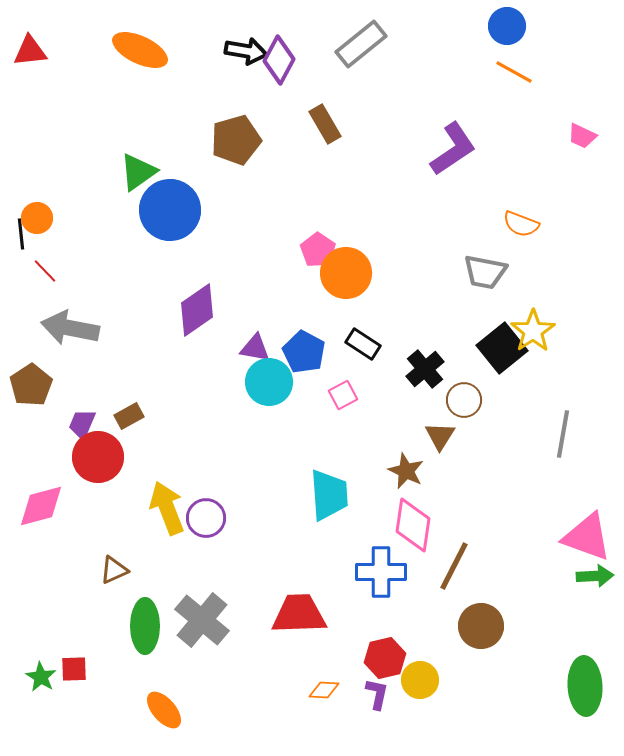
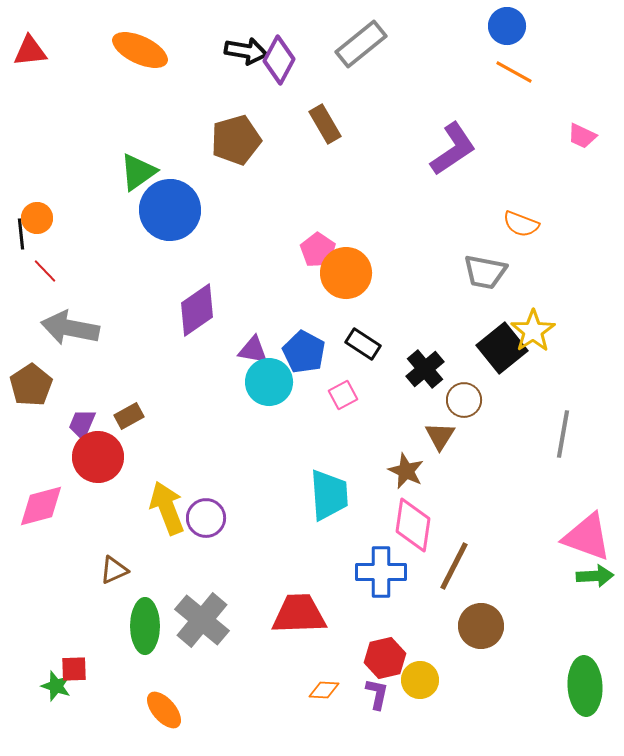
purple triangle at (255, 348): moved 2 px left, 2 px down
green star at (41, 677): moved 15 px right, 9 px down; rotated 12 degrees counterclockwise
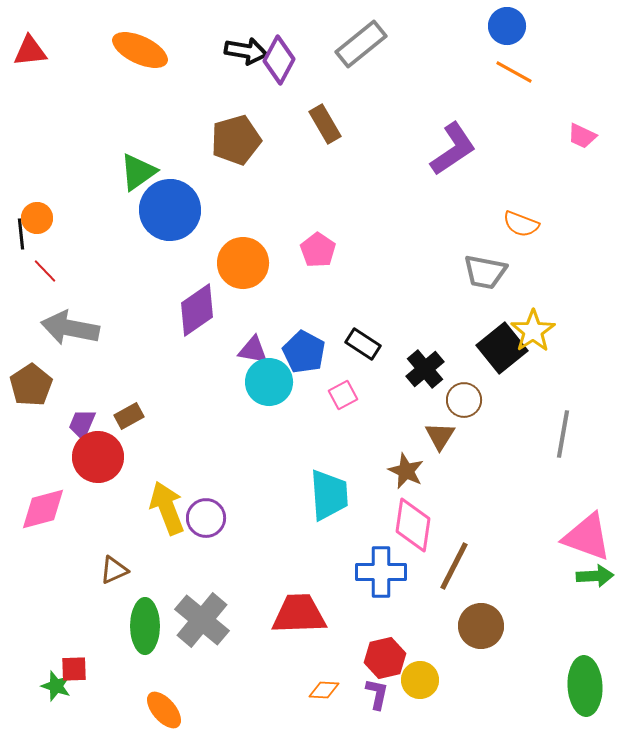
orange circle at (346, 273): moved 103 px left, 10 px up
pink diamond at (41, 506): moved 2 px right, 3 px down
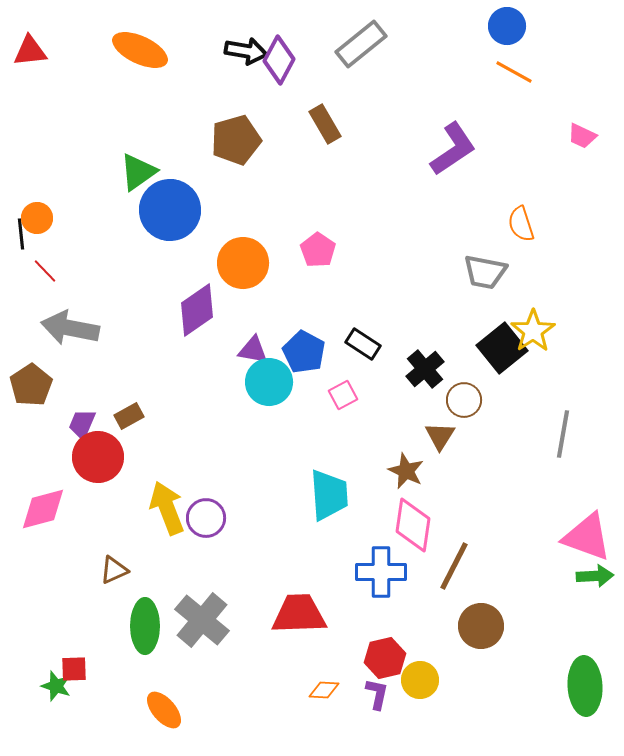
orange semicircle at (521, 224): rotated 51 degrees clockwise
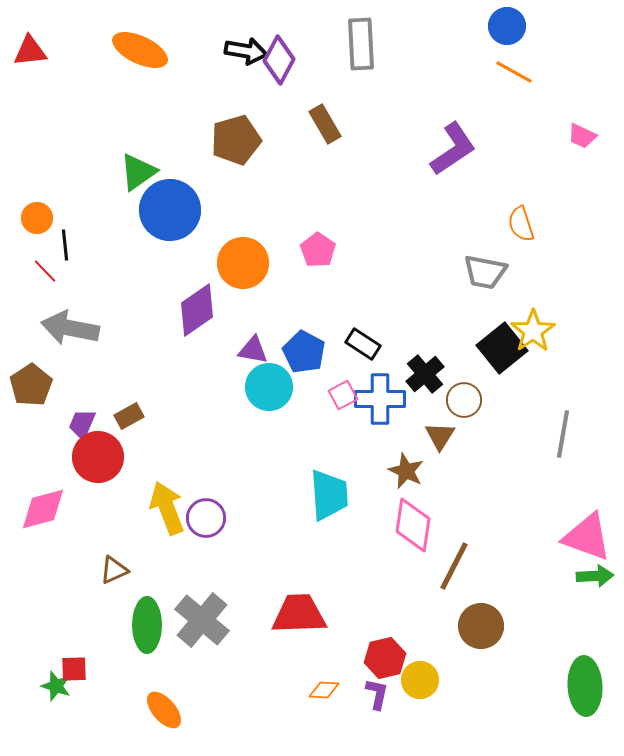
gray rectangle at (361, 44): rotated 54 degrees counterclockwise
black line at (21, 234): moved 44 px right, 11 px down
black cross at (425, 369): moved 5 px down
cyan circle at (269, 382): moved 5 px down
blue cross at (381, 572): moved 1 px left, 173 px up
green ellipse at (145, 626): moved 2 px right, 1 px up
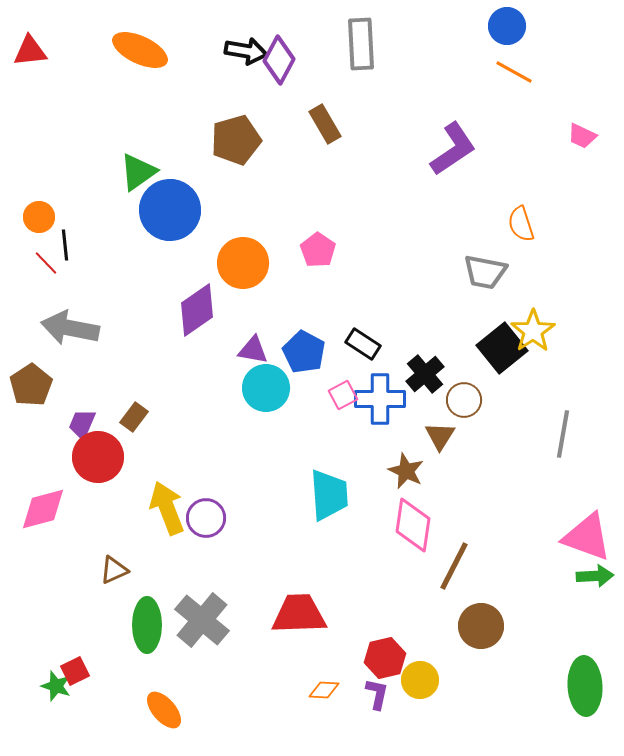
orange circle at (37, 218): moved 2 px right, 1 px up
red line at (45, 271): moved 1 px right, 8 px up
cyan circle at (269, 387): moved 3 px left, 1 px down
brown rectangle at (129, 416): moved 5 px right, 1 px down; rotated 24 degrees counterclockwise
red square at (74, 669): moved 1 px right, 2 px down; rotated 24 degrees counterclockwise
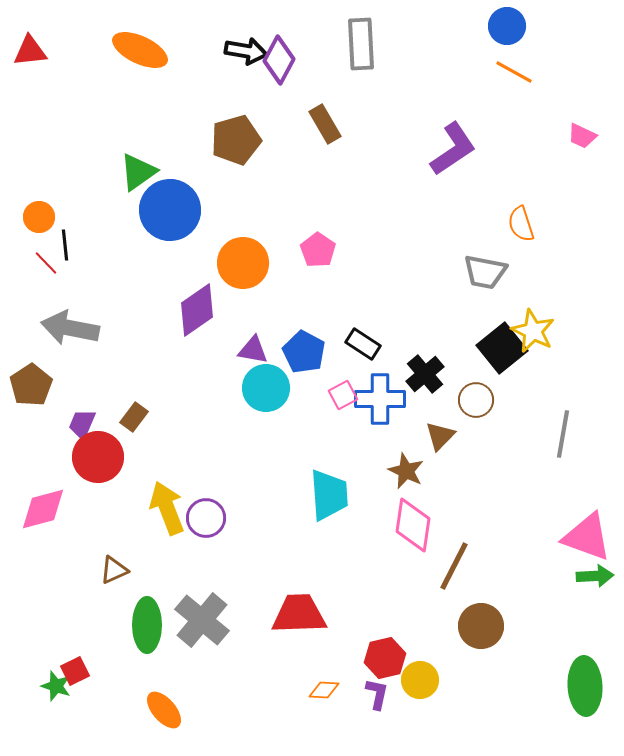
yellow star at (533, 331): rotated 12 degrees counterclockwise
brown circle at (464, 400): moved 12 px right
brown triangle at (440, 436): rotated 12 degrees clockwise
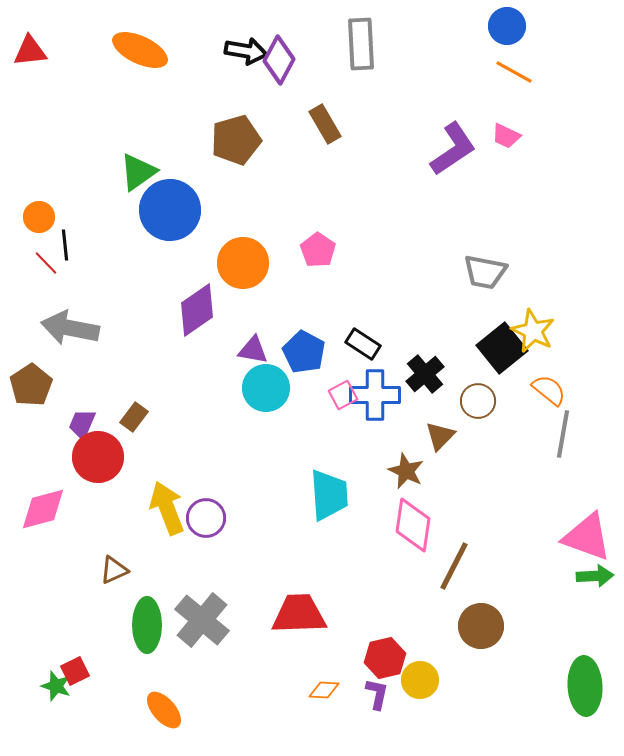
pink trapezoid at (582, 136): moved 76 px left
orange semicircle at (521, 224): moved 28 px right, 166 px down; rotated 147 degrees clockwise
blue cross at (380, 399): moved 5 px left, 4 px up
brown circle at (476, 400): moved 2 px right, 1 px down
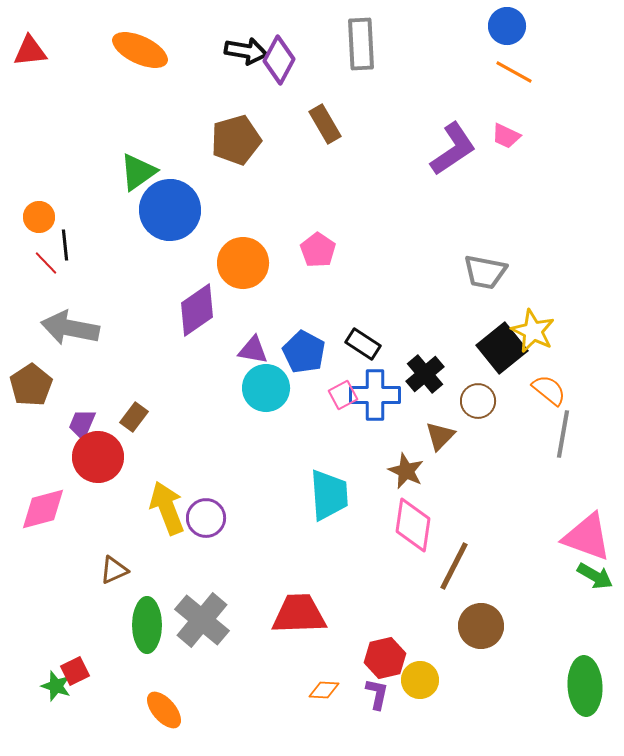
green arrow at (595, 576): rotated 33 degrees clockwise
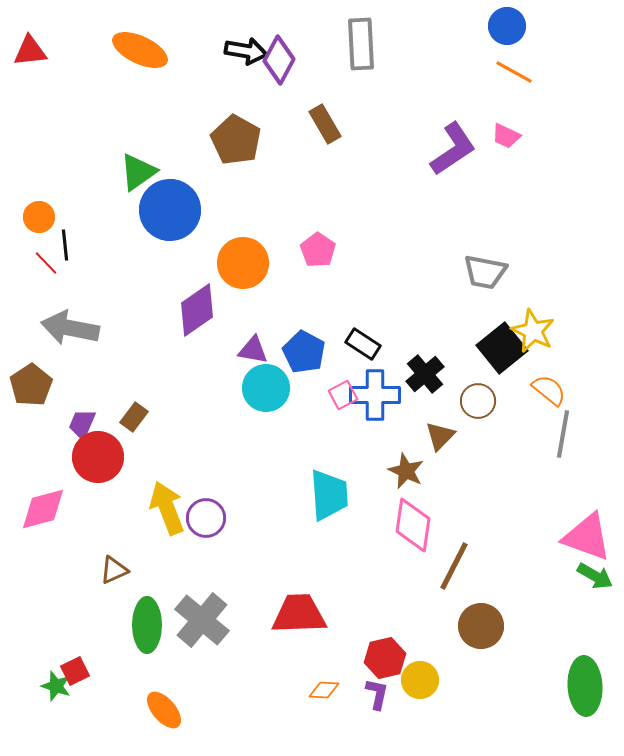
brown pentagon at (236, 140): rotated 27 degrees counterclockwise
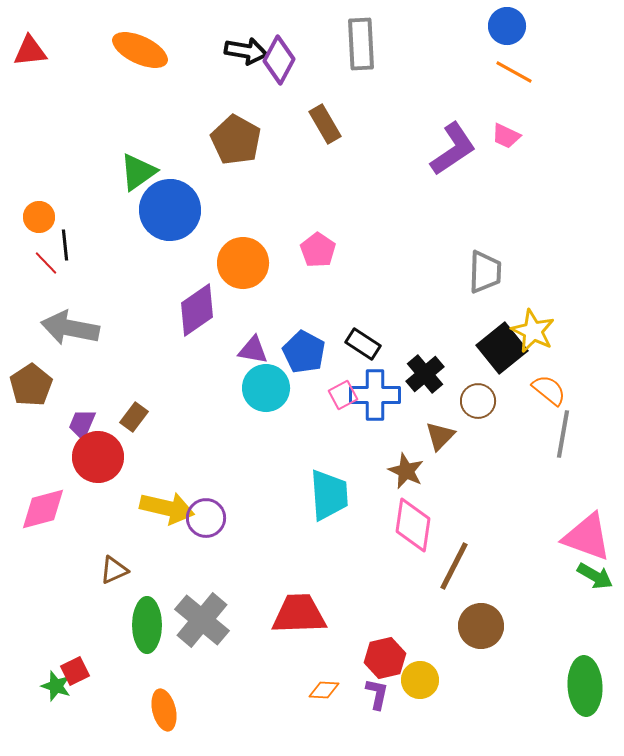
gray trapezoid at (485, 272): rotated 99 degrees counterclockwise
yellow arrow at (167, 508): rotated 124 degrees clockwise
orange ellipse at (164, 710): rotated 27 degrees clockwise
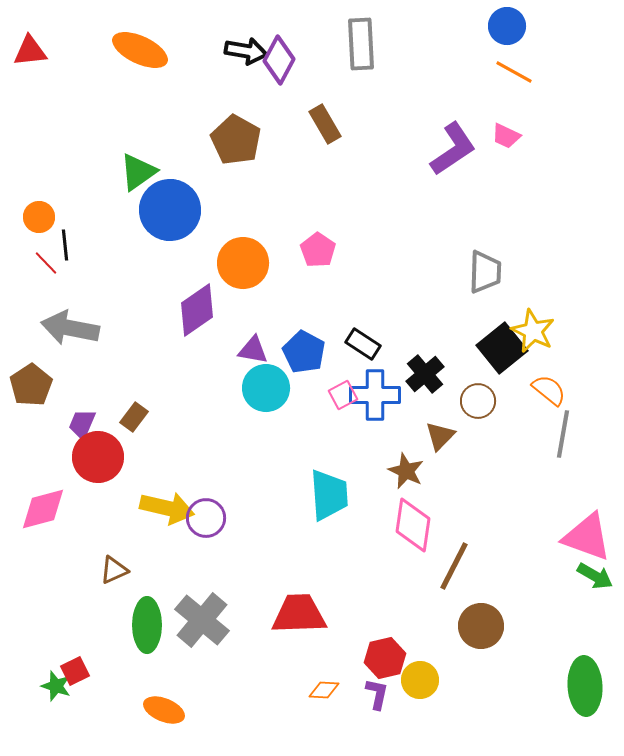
orange ellipse at (164, 710): rotated 54 degrees counterclockwise
